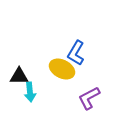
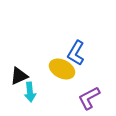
black triangle: rotated 24 degrees counterclockwise
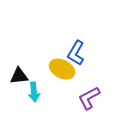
black triangle: rotated 18 degrees clockwise
cyan arrow: moved 4 px right
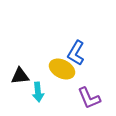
black triangle: moved 1 px right
cyan arrow: moved 4 px right
purple L-shape: rotated 85 degrees counterclockwise
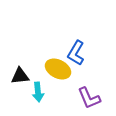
yellow ellipse: moved 4 px left
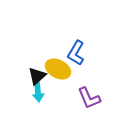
black triangle: moved 17 px right; rotated 36 degrees counterclockwise
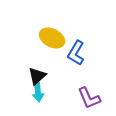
yellow ellipse: moved 6 px left, 31 px up
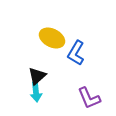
cyan arrow: moved 2 px left
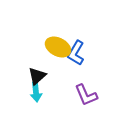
yellow ellipse: moved 6 px right, 9 px down
purple L-shape: moved 3 px left, 3 px up
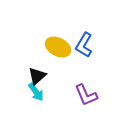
blue L-shape: moved 8 px right, 8 px up
cyan arrow: rotated 30 degrees counterclockwise
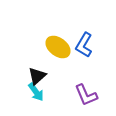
yellow ellipse: rotated 10 degrees clockwise
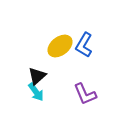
yellow ellipse: moved 2 px right, 1 px up; rotated 75 degrees counterclockwise
purple L-shape: moved 1 px left, 1 px up
